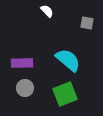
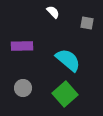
white semicircle: moved 6 px right, 1 px down
purple rectangle: moved 17 px up
gray circle: moved 2 px left
green square: rotated 20 degrees counterclockwise
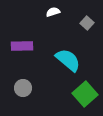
white semicircle: rotated 64 degrees counterclockwise
gray square: rotated 32 degrees clockwise
green square: moved 20 px right
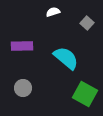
cyan semicircle: moved 2 px left, 2 px up
green square: rotated 20 degrees counterclockwise
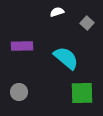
white semicircle: moved 4 px right
gray circle: moved 4 px left, 4 px down
green square: moved 3 px left, 1 px up; rotated 30 degrees counterclockwise
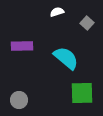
gray circle: moved 8 px down
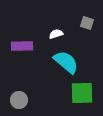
white semicircle: moved 1 px left, 22 px down
gray square: rotated 24 degrees counterclockwise
cyan semicircle: moved 4 px down
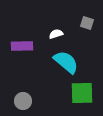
gray circle: moved 4 px right, 1 px down
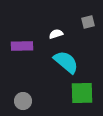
gray square: moved 1 px right, 1 px up; rotated 32 degrees counterclockwise
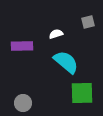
gray circle: moved 2 px down
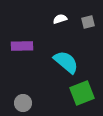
white semicircle: moved 4 px right, 15 px up
green square: rotated 20 degrees counterclockwise
